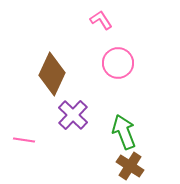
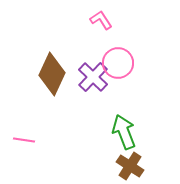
purple cross: moved 20 px right, 38 px up
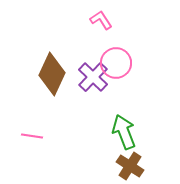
pink circle: moved 2 px left
pink line: moved 8 px right, 4 px up
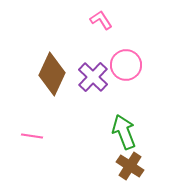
pink circle: moved 10 px right, 2 px down
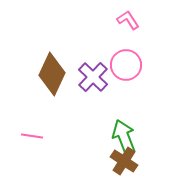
pink L-shape: moved 27 px right
green arrow: moved 5 px down
brown cross: moved 6 px left, 5 px up
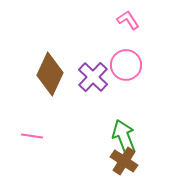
brown diamond: moved 2 px left
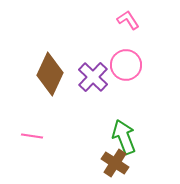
brown cross: moved 9 px left, 2 px down
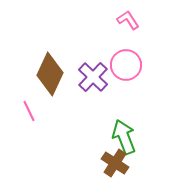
pink line: moved 3 px left, 25 px up; rotated 55 degrees clockwise
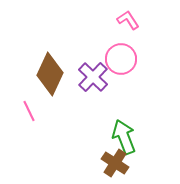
pink circle: moved 5 px left, 6 px up
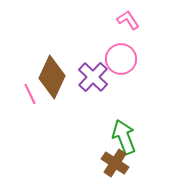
brown diamond: moved 2 px right, 3 px down
pink line: moved 1 px right, 17 px up
